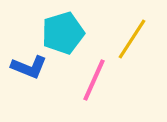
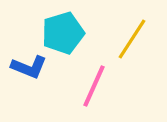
pink line: moved 6 px down
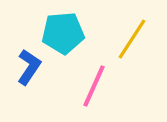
cyan pentagon: rotated 12 degrees clockwise
blue L-shape: rotated 78 degrees counterclockwise
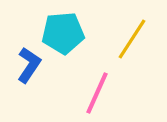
blue L-shape: moved 2 px up
pink line: moved 3 px right, 7 px down
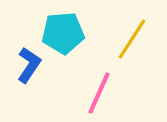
pink line: moved 2 px right
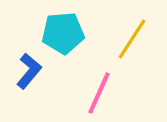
blue L-shape: moved 6 px down; rotated 6 degrees clockwise
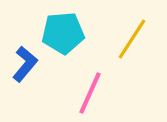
blue L-shape: moved 4 px left, 7 px up
pink line: moved 9 px left
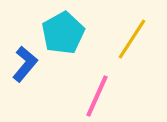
cyan pentagon: rotated 24 degrees counterclockwise
pink line: moved 7 px right, 3 px down
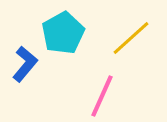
yellow line: moved 1 px left, 1 px up; rotated 15 degrees clockwise
pink line: moved 5 px right
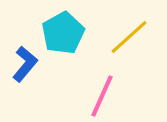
yellow line: moved 2 px left, 1 px up
